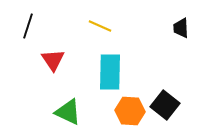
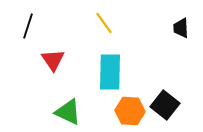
yellow line: moved 4 px right, 3 px up; rotated 30 degrees clockwise
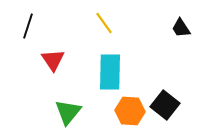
black trapezoid: rotated 30 degrees counterclockwise
green triangle: rotated 44 degrees clockwise
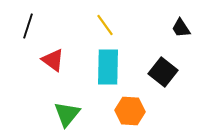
yellow line: moved 1 px right, 2 px down
red triangle: rotated 20 degrees counterclockwise
cyan rectangle: moved 2 px left, 5 px up
black square: moved 2 px left, 33 px up
green triangle: moved 1 px left, 2 px down
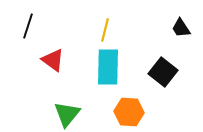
yellow line: moved 5 px down; rotated 50 degrees clockwise
orange hexagon: moved 1 px left, 1 px down
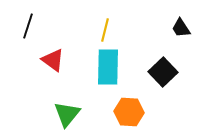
black square: rotated 8 degrees clockwise
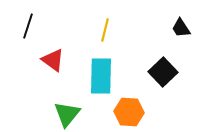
cyan rectangle: moved 7 px left, 9 px down
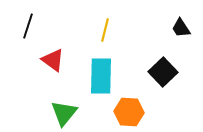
green triangle: moved 3 px left, 1 px up
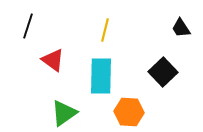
green triangle: rotated 16 degrees clockwise
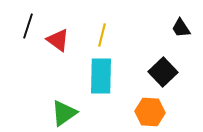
yellow line: moved 3 px left, 5 px down
red triangle: moved 5 px right, 20 px up
orange hexagon: moved 21 px right
